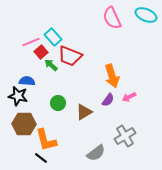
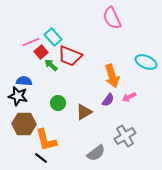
cyan ellipse: moved 47 px down
blue semicircle: moved 3 px left
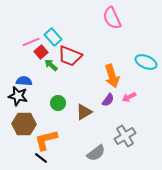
orange L-shape: rotated 90 degrees clockwise
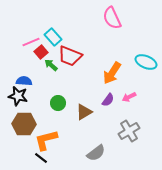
orange arrow: moved 3 px up; rotated 50 degrees clockwise
gray cross: moved 4 px right, 5 px up
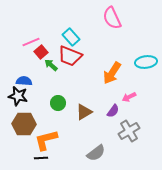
cyan rectangle: moved 18 px right
cyan ellipse: rotated 30 degrees counterclockwise
purple semicircle: moved 5 px right, 11 px down
black line: rotated 40 degrees counterclockwise
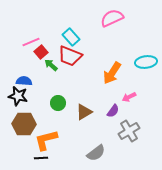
pink semicircle: rotated 90 degrees clockwise
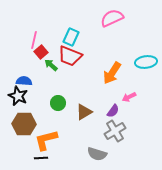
cyan rectangle: rotated 66 degrees clockwise
pink line: moved 3 px right, 2 px up; rotated 54 degrees counterclockwise
black star: rotated 12 degrees clockwise
gray cross: moved 14 px left
gray semicircle: moved 1 px right, 1 px down; rotated 54 degrees clockwise
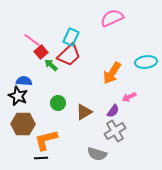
pink line: moved 2 px left; rotated 66 degrees counterclockwise
red trapezoid: moved 1 px left, 1 px up; rotated 65 degrees counterclockwise
brown hexagon: moved 1 px left
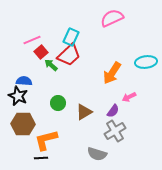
pink line: rotated 60 degrees counterclockwise
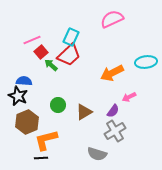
pink semicircle: moved 1 px down
orange arrow: rotated 30 degrees clockwise
green circle: moved 2 px down
brown hexagon: moved 4 px right, 2 px up; rotated 25 degrees counterclockwise
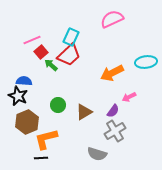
orange L-shape: moved 1 px up
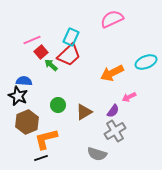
cyan ellipse: rotated 15 degrees counterclockwise
black line: rotated 16 degrees counterclockwise
